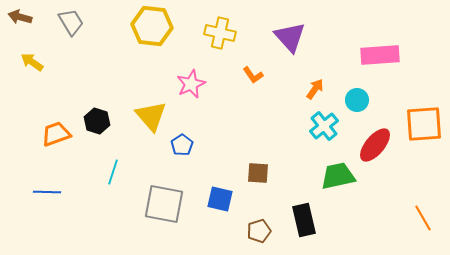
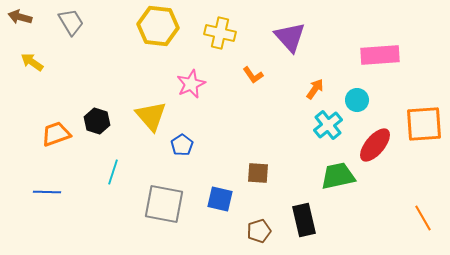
yellow hexagon: moved 6 px right
cyan cross: moved 4 px right, 1 px up
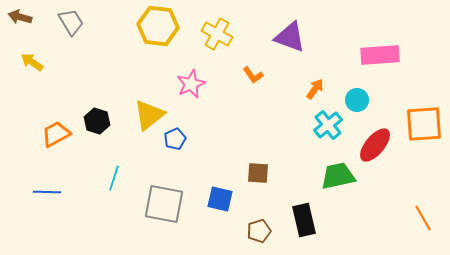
yellow cross: moved 3 px left, 1 px down; rotated 16 degrees clockwise
purple triangle: rotated 28 degrees counterclockwise
yellow triangle: moved 2 px left, 1 px up; rotated 32 degrees clockwise
orange trapezoid: rotated 8 degrees counterclockwise
blue pentagon: moved 7 px left, 6 px up; rotated 10 degrees clockwise
cyan line: moved 1 px right, 6 px down
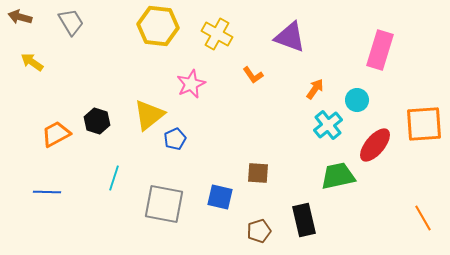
pink rectangle: moved 5 px up; rotated 69 degrees counterclockwise
blue square: moved 2 px up
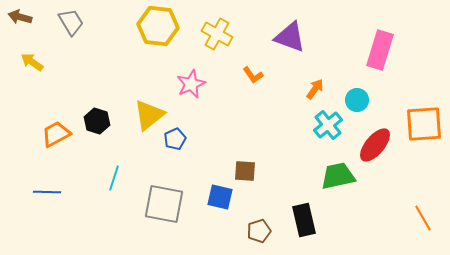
brown square: moved 13 px left, 2 px up
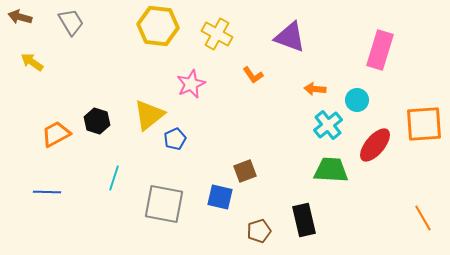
orange arrow: rotated 120 degrees counterclockwise
brown square: rotated 25 degrees counterclockwise
green trapezoid: moved 7 px left, 6 px up; rotated 15 degrees clockwise
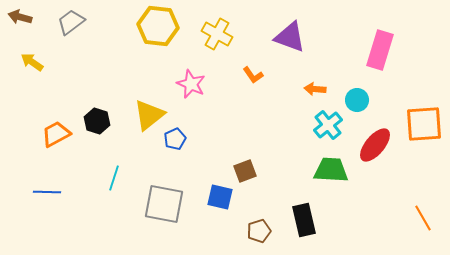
gray trapezoid: rotated 96 degrees counterclockwise
pink star: rotated 24 degrees counterclockwise
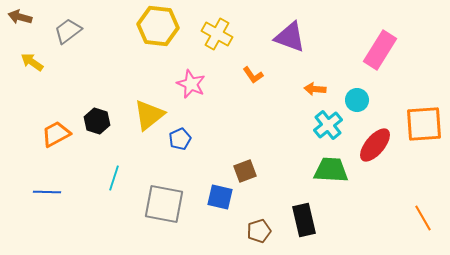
gray trapezoid: moved 3 px left, 9 px down
pink rectangle: rotated 15 degrees clockwise
blue pentagon: moved 5 px right
